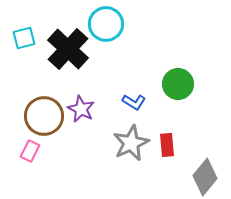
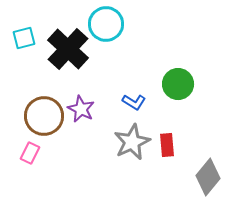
gray star: moved 1 px right, 1 px up
pink rectangle: moved 2 px down
gray diamond: moved 3 px right
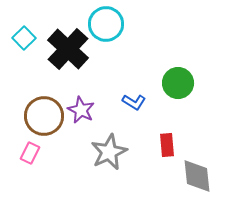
cyan square: rotated 30 degrees counterclockwise
green circle: moved 1 px up
purple star: moved 1 px down
gray star: moved 23 px left, 10 px down
gray diamond: moved 11 px left, 1 px up; rotated 45 degrees counterclockwise
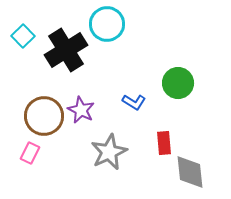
cyan circle: moved 1 px right
cyan square: moved 1 px left, 2 px up
black cross: moved 2 px left, 1 px down; rotated 15 degrees clockwise
red rectangle: moved 3 px left, 2 px up
gray diamond: moved 7 px left, 4 px up
